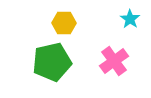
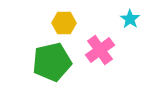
pink cross: moved 14 px left, 11 px up
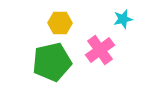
cyan star: moved 7 px left; rotated 24 degrees clockwise
yellow hexagon: moved 4 px left
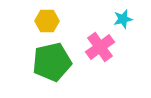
yellow hexagon: moved 13 px left, 2 px up
pink cross: moved 3 px up
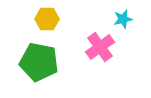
yellow hexagon: moved 2 px up
green pentagon: moved 13 px left; rotated 24 degrees clockwise
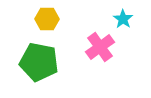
cyan star: rotated 24 degrees counterclockwise
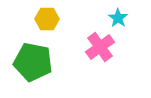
cyan star: moved 5 px left, 1 px up
green pentagon: moved 6 px left
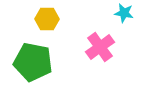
cyan star: moved 6 px right, 5 px up; rotated 24 degrees counterclockwise
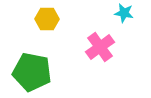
green pentagon: moved 1 px left, 10 px down
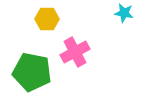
pink cross: moved 25 px left, 5 px down; rotated 8 degrees clockwise
